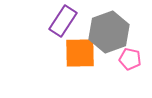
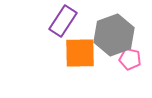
gray hexagon: moved 5 px right, 3 px down
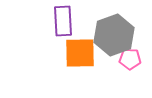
purple rectangle: rotated 36 degrees counterclockwise
pink pentagon: rotated 10 degrees counterclockwise
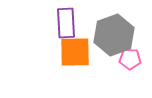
purple rectangle: moved 3 px right, 2 px down
orange square: moved 5 px left, 1 px up
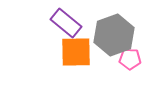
purple rectangle: rotated 48 degrees counterclockwise
orange square: moved 1 px right
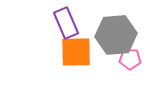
purple rectangle: rotated 28 degrees clockwise
gray hexagon: moved 2 px right; rotated 15 degrees clockwise
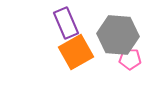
gray hexagon: moved 2 px right; rotated 9 degrees clockwise
orange square: rotated 28 degrees counterclockwise
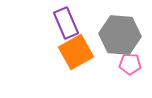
gray hexagon: moved 2 px right
pink pentagon: moved 5 px down
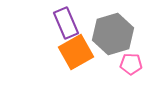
gray hexagon: moved 7 px left, 1 px up; rotated 21 degrees counterclockwise
pink pentagon: moved 1 px right
